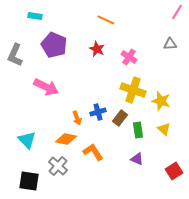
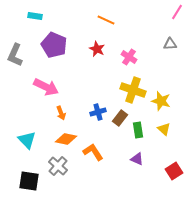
orange arrow: moved 16 px left, 5 px up
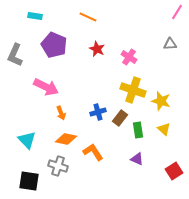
orange line: moved 18 px left, 3 px up
gray cross: rotated 24 degrees counterclockwise
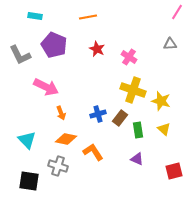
orange line: rotated 36 degrees counterclockwise
gray L-shape: moved 5 px right; rotated 50 degrees counterclockwise
blue cross: moved 2 px down
red square: rotated 18 degrees clockwise
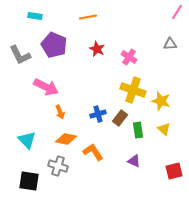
orange arrow: moved 1 px left, 1 px up
purple triangle: moved 3 px left, 2 px down
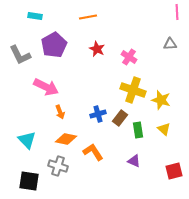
pink line: rotated 35 degrees counterclockwise
purple pentagon: rotated 20 degrees clockwise
yellow star: moved 1 px up
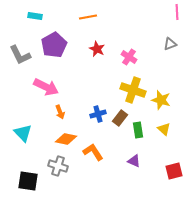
gray triangle: rotated 16 degrees counterclockwise
cyan triangle: moved 4 px left, 7 px up
black square: moved 1 px left
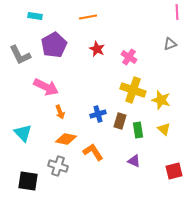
brown rectangle: moved 3 px down; rotated 21 degrees counterclockwise
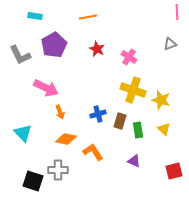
pink arrow: moved 1 px down
gray cross: moved 4 px down; rotated 18 degrees counterclockwise
black square: moved 5 px right; rotated 10 degrees clockwise
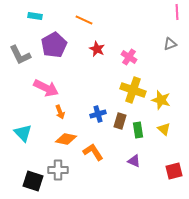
orange line: moved 4 px left, 3 px down; rotated 36 degrees clockwise
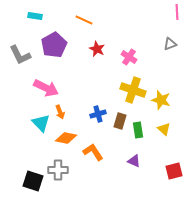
cyan triangle: moved 18 px right, 10 px up
orange diamond: moved 1 px up
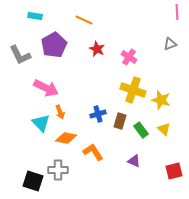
green rectangle: moved 3 px right; rotated 28 degrees counterclockwise
